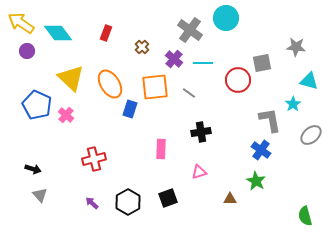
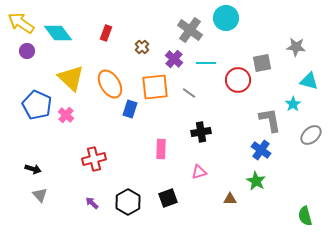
cyan line: moved 3 px right
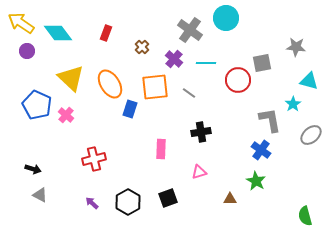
gray triangle: rotated 21 degrees counterclockwise
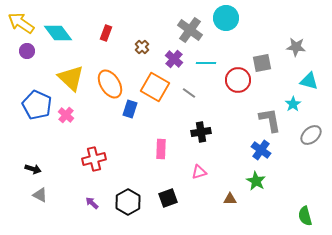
orange square: rotated 36 degrees clockwise
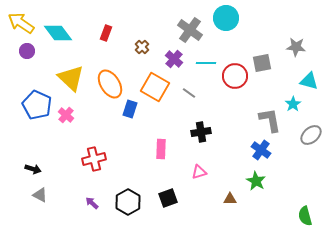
red circle: moved 3 px left, 4 px up
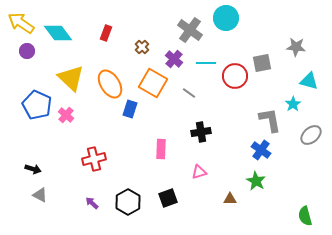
orange square: moved 2 px left, 4 px up
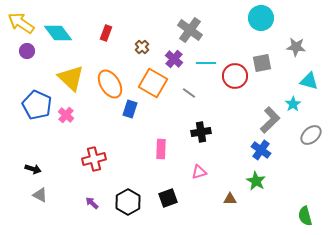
cyan circle: moved 35 px right
gray L-shape: rotated 56 degrees clockwise
